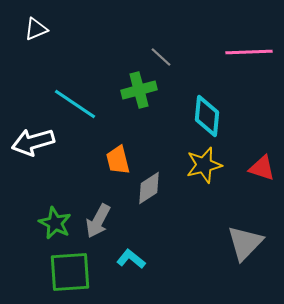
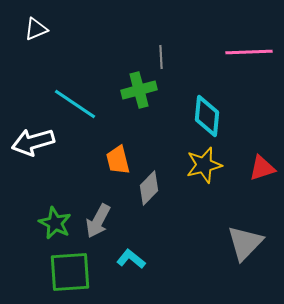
gray line: rotated 45 degrees clockwise
red triangle: rotated 36 degrees counterclockwise
gray diamond: rotated 12 degrees counterclockwise
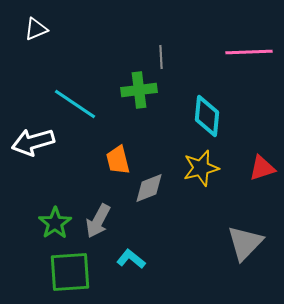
green cross: rotated 8 degrees clockwise
yellow star: moved 3 px left, 3 px down
gray diamond: rotated 24 degrees clockwise
green star: rotated 12 degrees clockwise
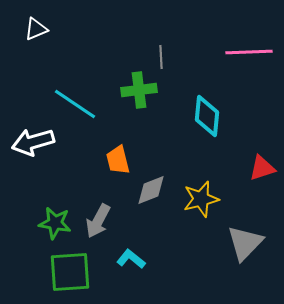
yellow star: moved 31 px down
gray diamond: moved 2 px right, 2 px down
green star: rotated 28 degrees counterclockwise
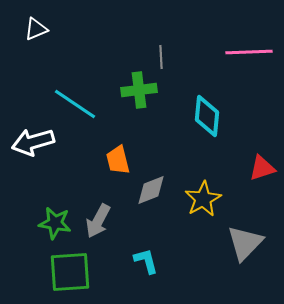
yellow star: moved 2 px right; rotated 15 degrees counterclockwise
cyan L-shape: moved 15 px right, 2 px down; rotated 36 degrees clockwise
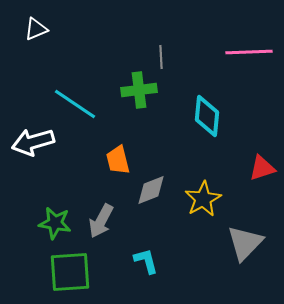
gray arrow: moved 3 px right
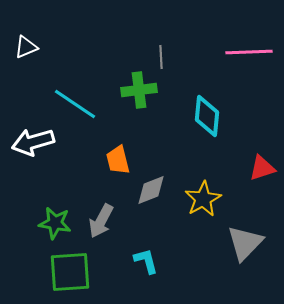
white triangle: moved 10 px left, 18 px down
